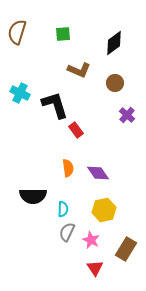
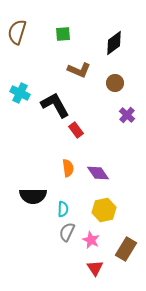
black L-shape: rotated 12 degrees counterclockwise
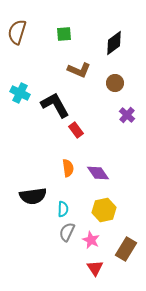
green square: moved 1 px right
black semicircle: rotated 8 degrees counterclockwise
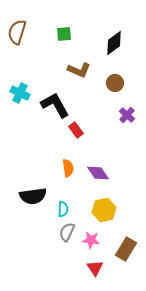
pink star: rotated 18 degrees counterclockwise
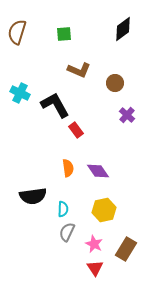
black diamond: moved 9 px right, 14 px up
purple diamond: moved 2 px up
pink star: moved 3 px right, 4 px down; rotated 18 degrees clockwise
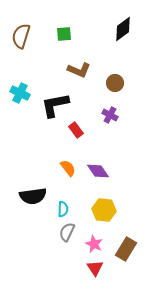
brown semicircle: moved 4 px right, 4 px down
black L-shape: rotated 72 degrees counterclockwise
purple cross: moved 17 px left; rotated 14 degrees counterclockwise
orange semicircle: rotated 30 degrees counterclockwise
yellow hexagon: rotated 20 degrees clockwise
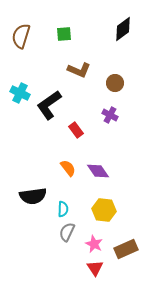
black L-shape: moved 6 px left; rotated 24 degrees counterclockwise
brown rectangle: rotated 35 degrees clockwise
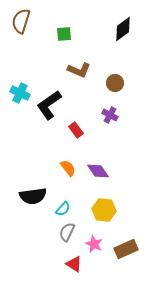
brown semicircle: moved 15 px up
cyan semicircle: rotated 42 degrees clockwise
red triangle: moved 21 px left, 4 px up; rotated 24 degrees counterclockwise
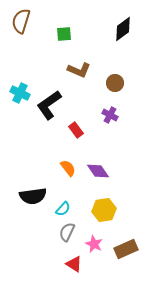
yellow hexagon: rotated 15 degrees counterclockwise
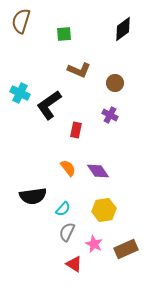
red rectangle: rotated 49 degrees clockwise
